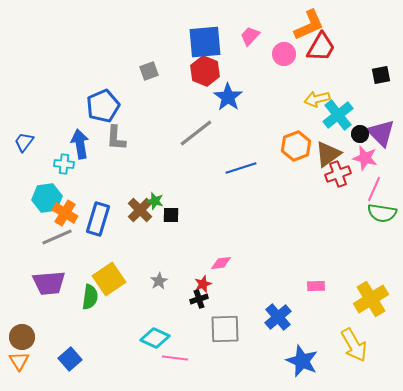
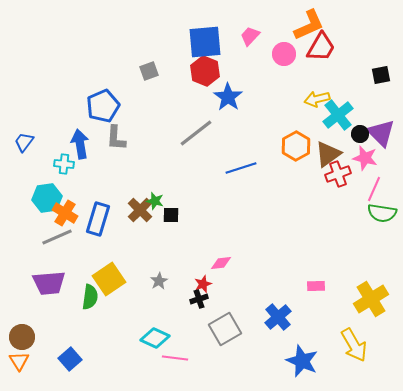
orange hexagon at (296, 146): rotated 8 degrees counterclockwise
gray square at (225, 329): rotated 28 degrees counterclockwise
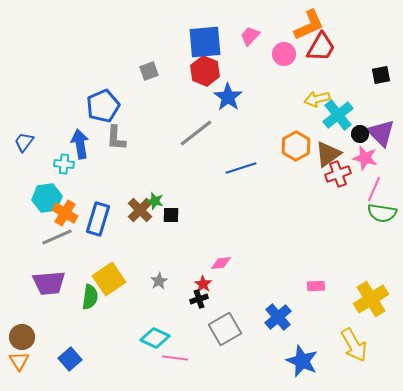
red star at (203, 284): rotated 18 degrees counterclockwise
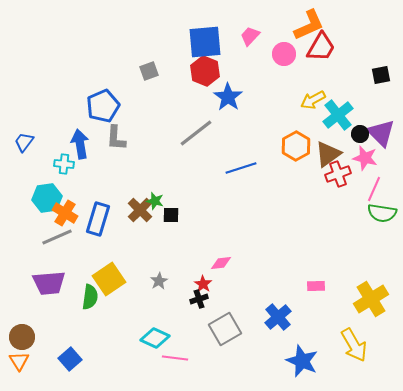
yellow arrow at (317, 99): moved 4 px left, 1 px down; rotated 15 degrees counterclockwise
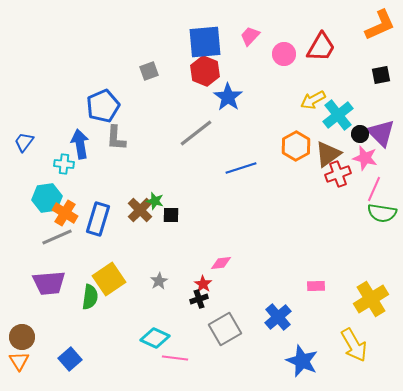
orange L-shape at (309, 25): moved 71 px right
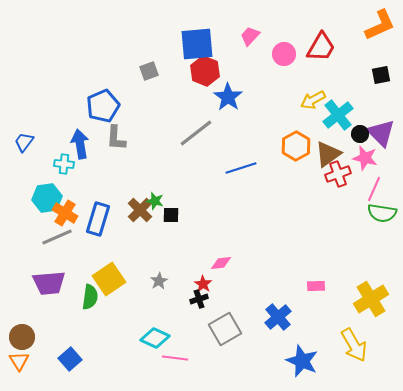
blue square at (205, 42): moved 8 px left, 2 px down
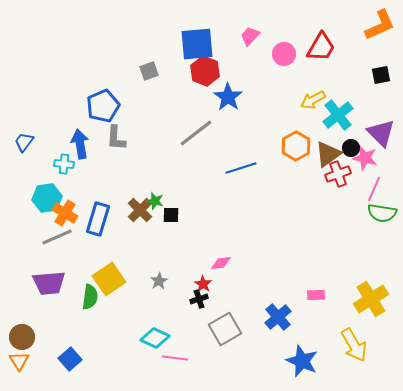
black circle at (360, 134): moved 9 px left, 14 px down
pink rectangle at (316, 286): moved 9 px down
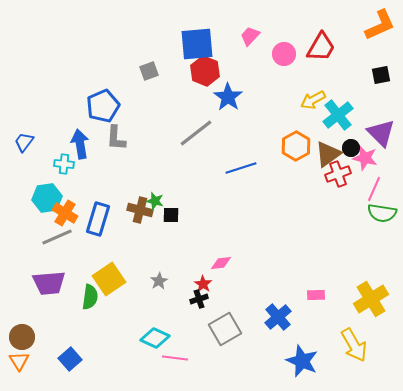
brown cross at (140, 210): rotated 30 degrees counterclockwise
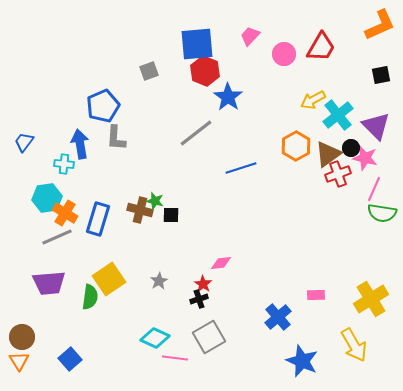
purple triangle at (381, 133): moved 5 px left, 7 px up
gray square at (225, 329): moved 16 px left, 8 px down
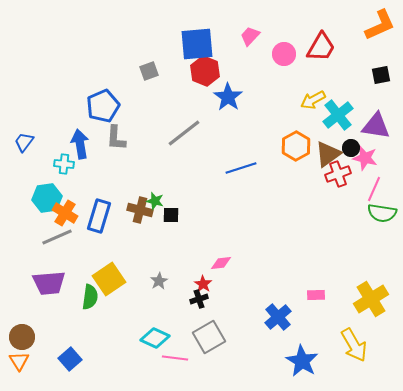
purple triangle at (376, 126): rotated 36 degrees counterclockwise
gray line at (196, 133): moved 12 px left
blue rectangle at (98, 219): moved 1 px right, 3 px up
blue star at (302, 361): rotated 8 degrees clockwise
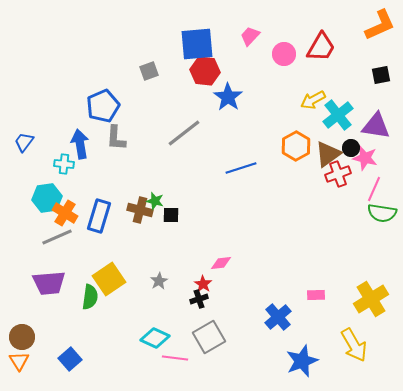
red hexagon at (205, 71): rotated 16 degrees counterclockwise
blue star at (302, 361): rotated 20 degrees clockwise
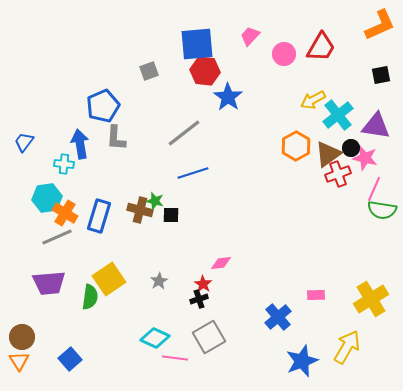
blue line at (241, 168): moved 48 px left, 5 px down
green semicircle at (382, 213): moved 3 px up
yellow arrow at (354, 345): moved 7 px left, 2 px down; rotated 120 degrees counterclockwise
